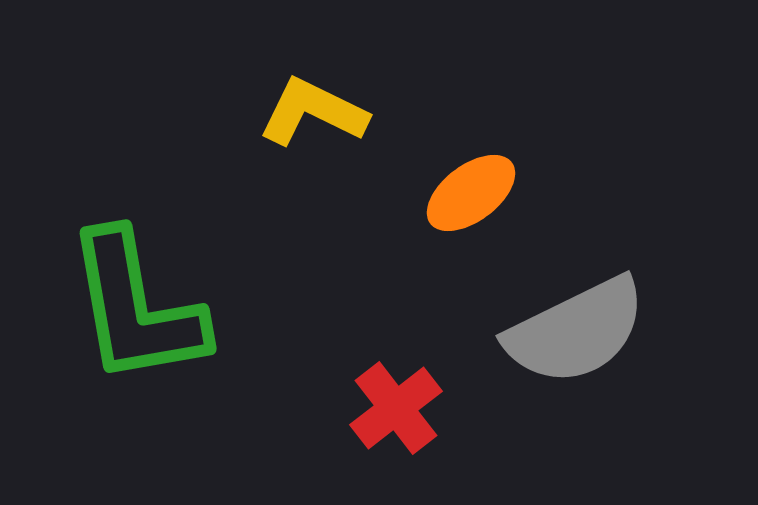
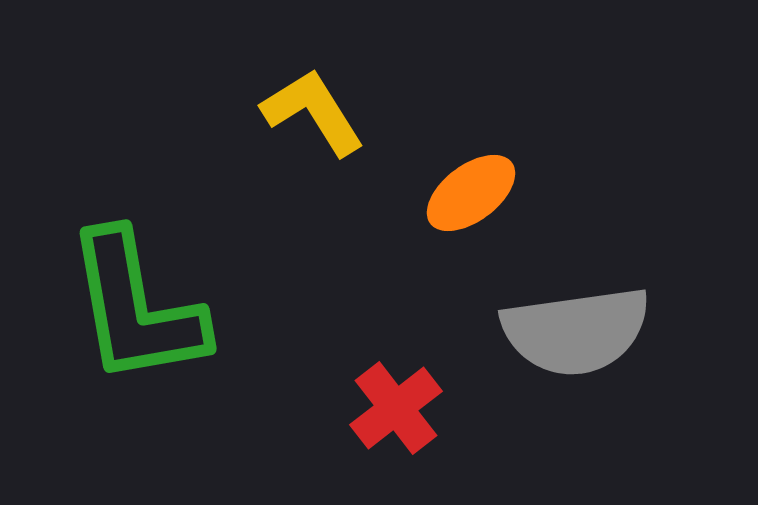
yellow L-shape: rotated 32 degrees clockwise
gray semicircle: rotated 18 degrees clockwise
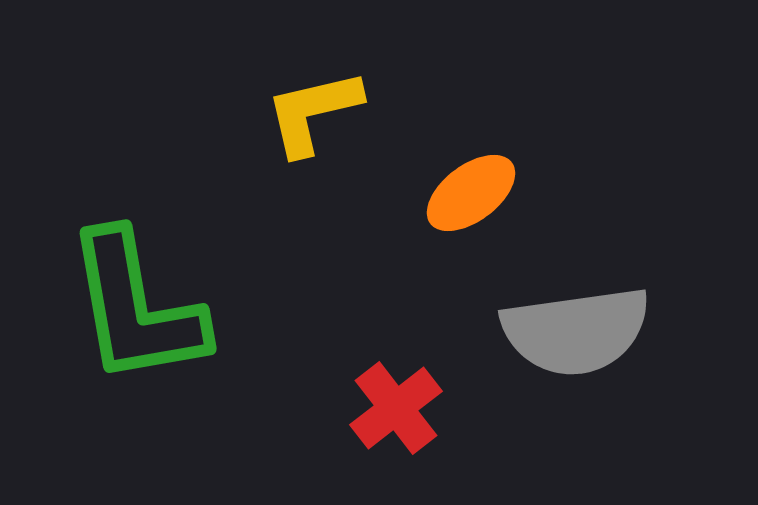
yellow L-shape: rotated 71 degrees counterclockwise
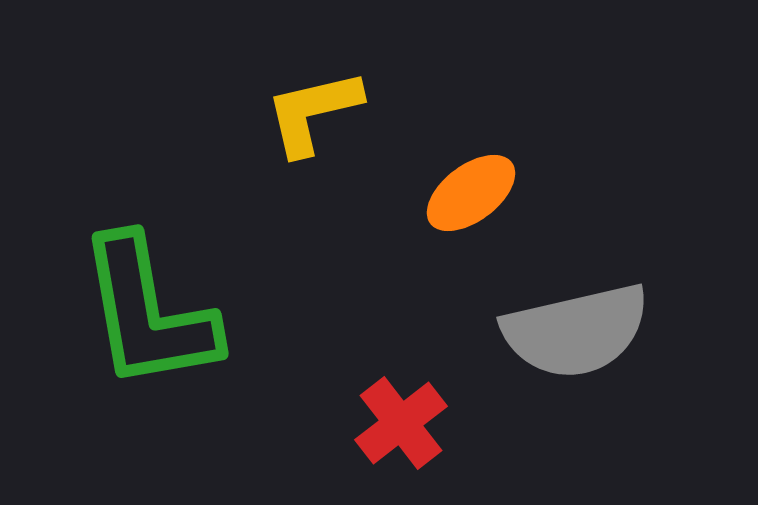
green L-shape: moved 12 px right, 5 px down
gray semicircle: rotated 5 degrees counterclockwise
red cross: moved 5 px right, 15 px down
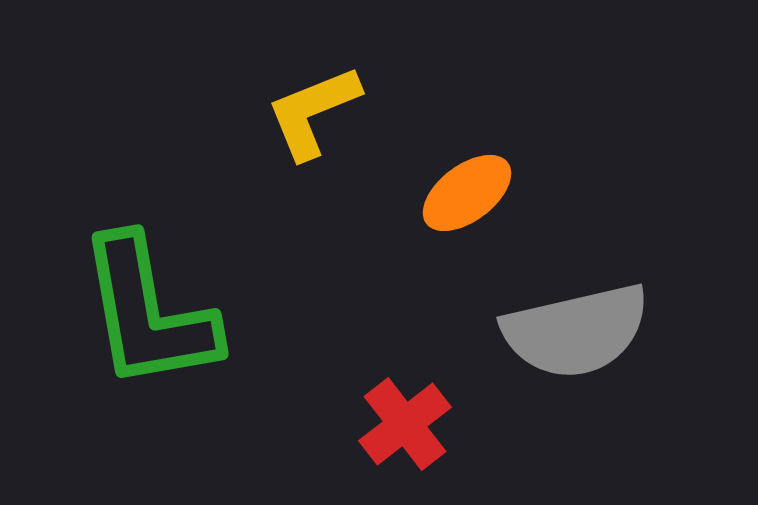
yellow L-shape: rotated 9 degrees counterclockwise
orange ellipse: moved 4 px left
red cross: moved 4 px right, 1 px down
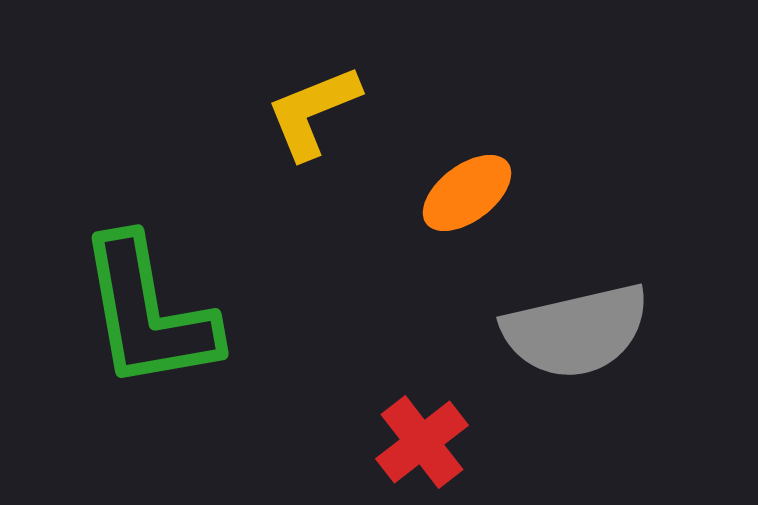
red cross: moved 17 px right, 18 px down
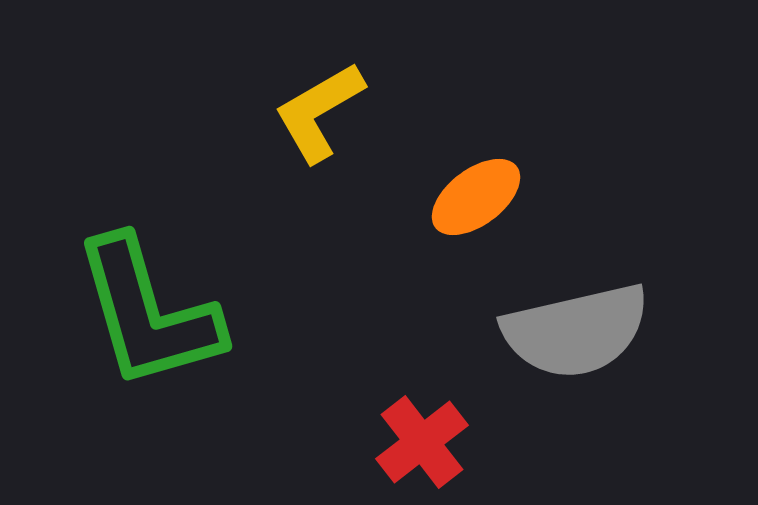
yellow L-shape: moved 6 px right; rotated 8 degrees counterclockwise
orange ellipse: moved 9 px right, 4 px down
green L-shape: rotated 6 degrees counterclockwise
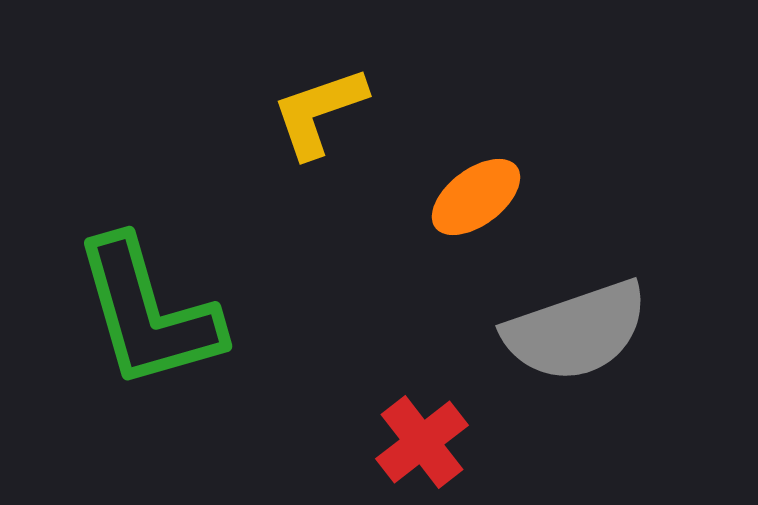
yellow L-shape: rotated 11 degrees clockwise
gray semicircle: rotated 6 degrees counterclockwise
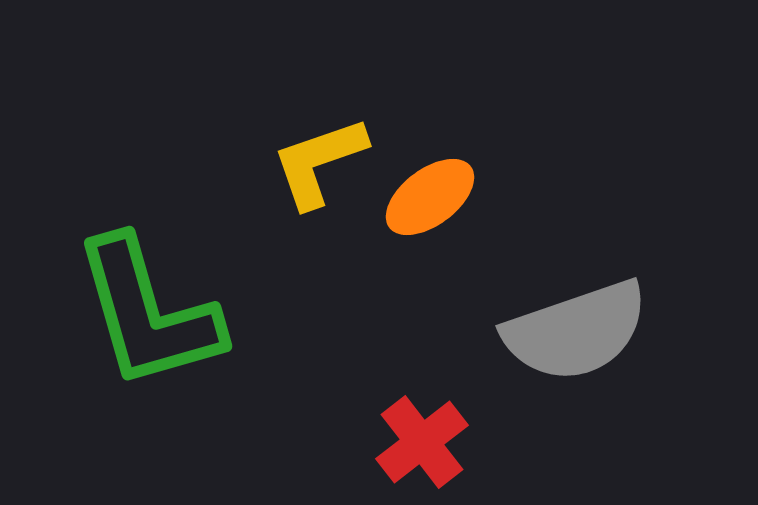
yellow L-shape: moved 50 px down
orange ellipse: moved 46 px left
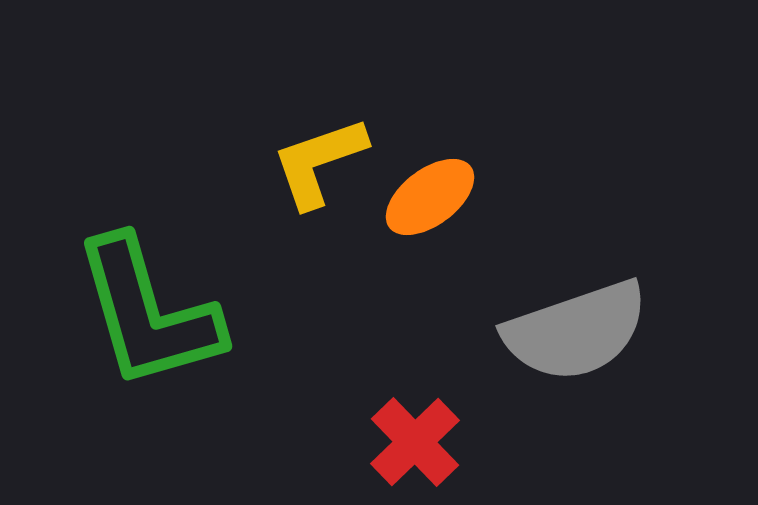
red cross: moved 7 px left; rotated 6 degrees counterclockwise
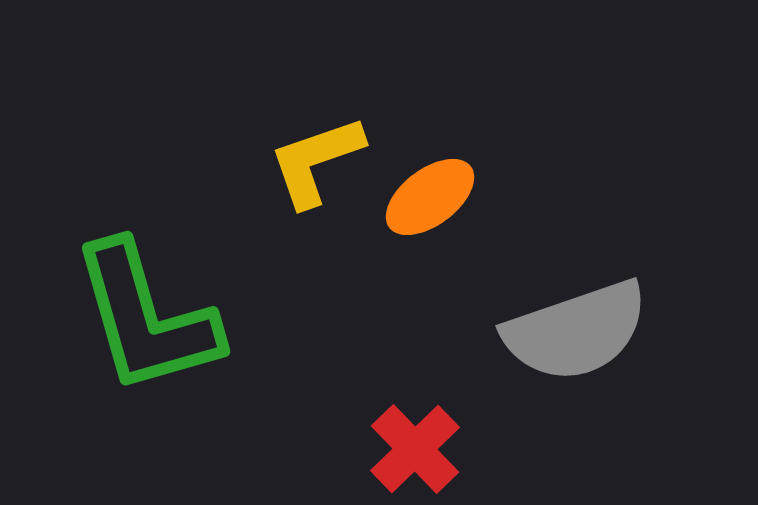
yellow L-shape: moved 3 px left, 1 px up
green L-shape: moved 2 px left, 5 px down
red cross: moved 7 px down
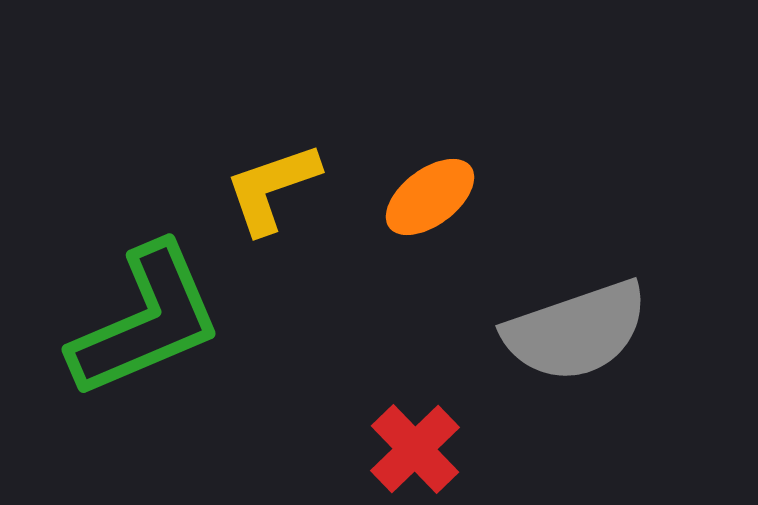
yellow L-shape: moved 44 px left, 27 px down
green L-shape: moved 3 px down; rotated 97 degrees counterclockwise
